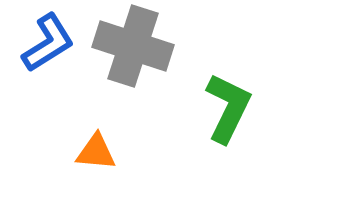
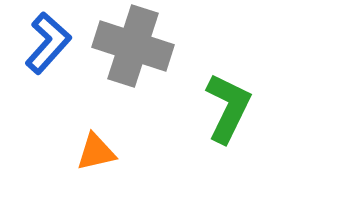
blue L-shape: rotated 16 degrees counterclockwise
orange triangle: rotated 18 degrees counterclockwise
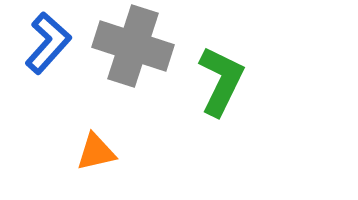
green L-shape: moved 7 px left, 27 px up
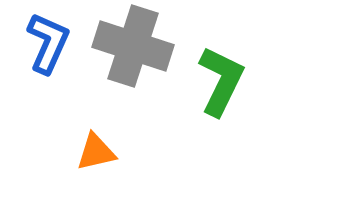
blue L-shape: rotated 18 degrees counterclockwise
